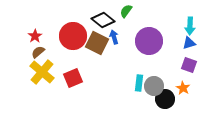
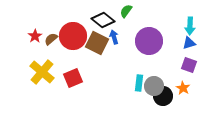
brown semicircle: moved 13 px right, 13 px up
black circle: moved 2 px left, 3 px up
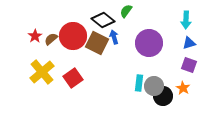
cyan arrow: moved 4 px left, 6 px up
purple circle: moved 2 px down
yellow cross: rotated 10 degrees clockwise
red square: rotated 12 degrees counterclockwise
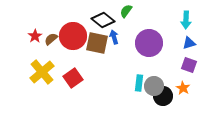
brown square: rotated 15 degrees counterclockwise
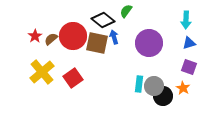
purple square: moved 2 px down
cyan rectangle: moved 1 px down
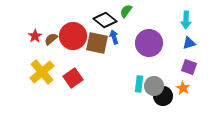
black diamond: moved 2 px right
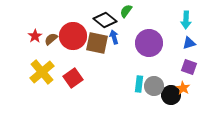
black circle: moved 8 px right, 1 px up
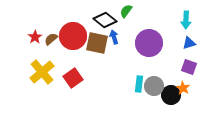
red star: moved 1 px down
